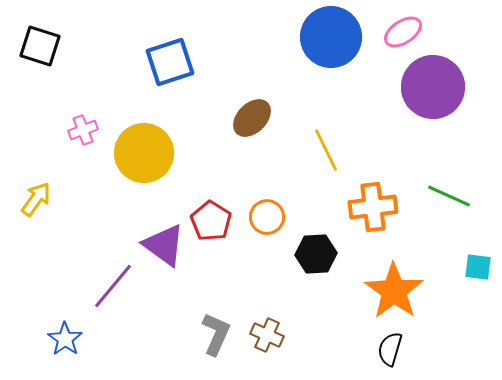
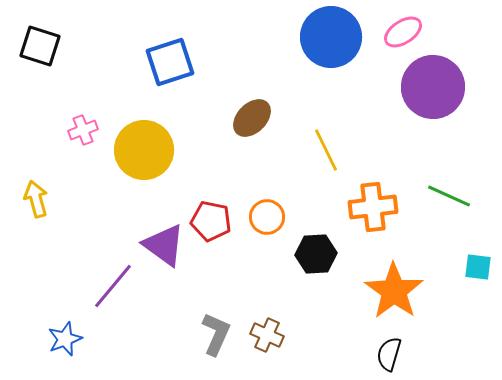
yellow circle: moved 3 px up
yellow arrow: rotated 51 degrees counterclockwise
red pentagon: rotated 21 degrees counterclockwise
blue star: rotated 16 degrees clockwise
black semicircle: moved 1 px left, 5 px down
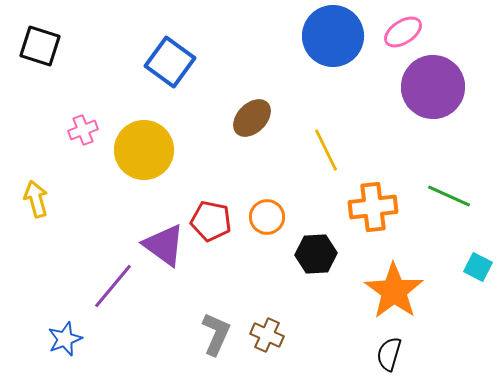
blue circle: moved 2 px right, 1 px up
blue square: rotated 36 degrees counterclockwise
cyan square: rotated 20 degrees clockwise
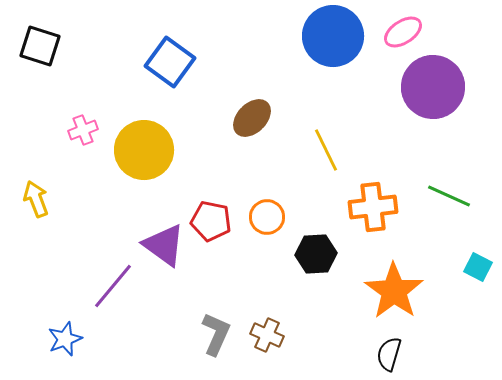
yellow arrow: rotated 6 degrees counterclockwise
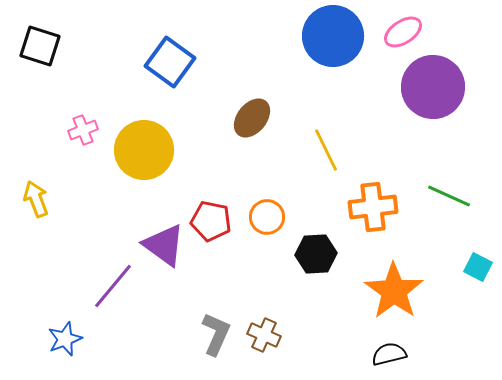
brown ellipse: rotated 6 degrees counterclockwise
brown cross: moved 3 px left
black semicircle: rotated 60 degrees clockwise
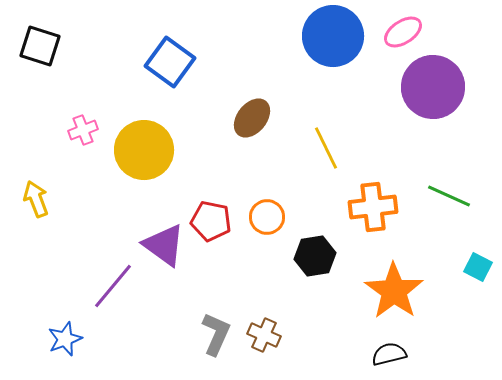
yellow line: moved 2 px up
black hexagon: moved 1 px left, 2 px down; rotated 6 degrees counterclockwise
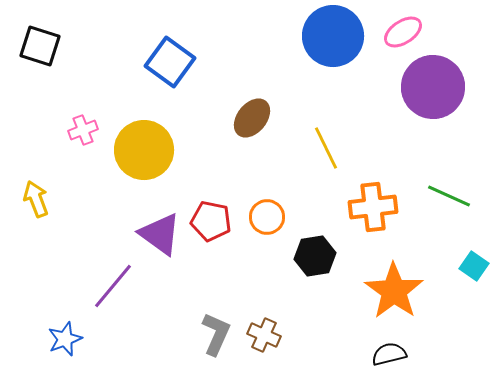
purple triangle: moved 4 px left, 11 px up
cyan square: moved 4 px left, 1 px up; rotated 8 degrees clockwise
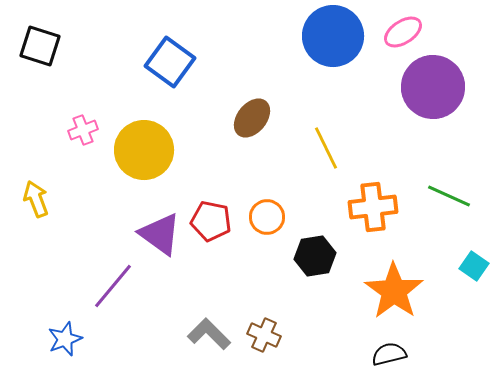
gray L-shape: moved 7 px left; rotated 69 degrees counterclockwise
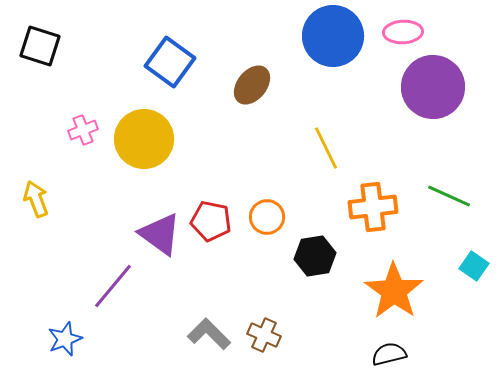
pink ellipse: rotated 30 degrees clockwise
brown ellipse: moved 33 px up
yellow circle: moved 11 px up
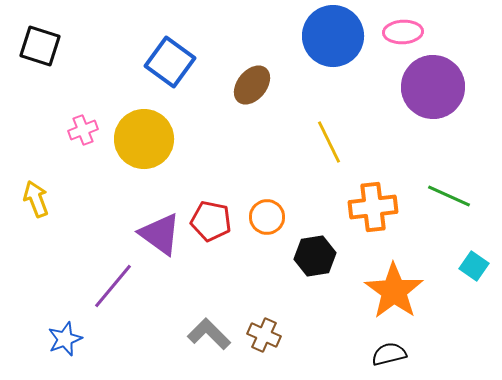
yellow line: moved 3 px right, 6 px up
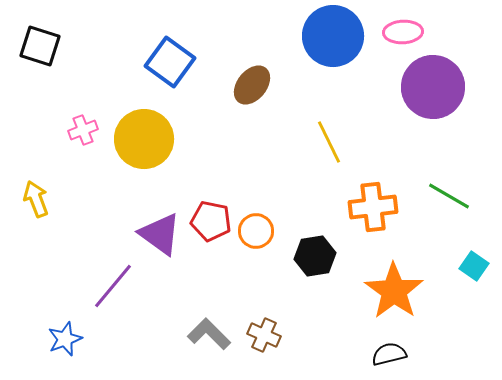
green line: rotated 6 degrees clockwise
orange circle: moved 11 px left, 14 px down
